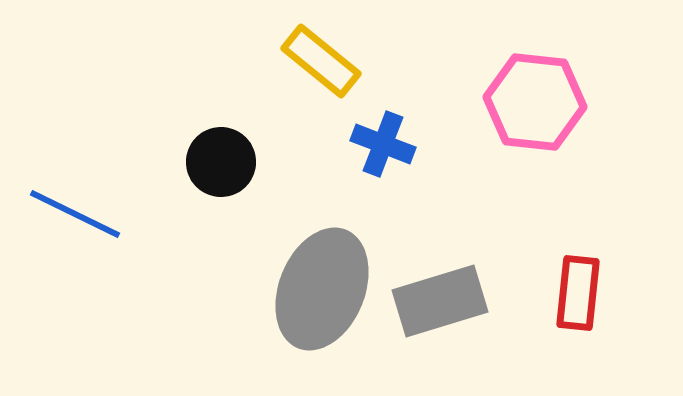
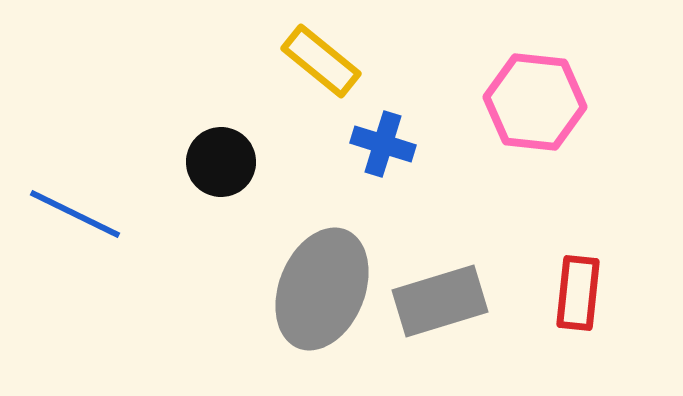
blue cross: rotated 4 degrees counterclockwise
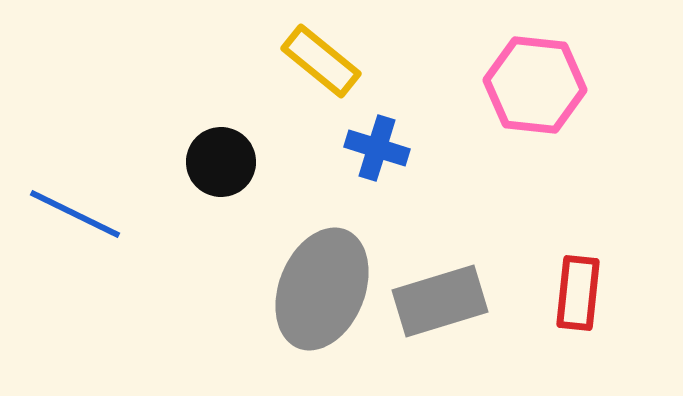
pink hexagon: moved 17 px up
blue cross: moved 6 px left, 4 px down
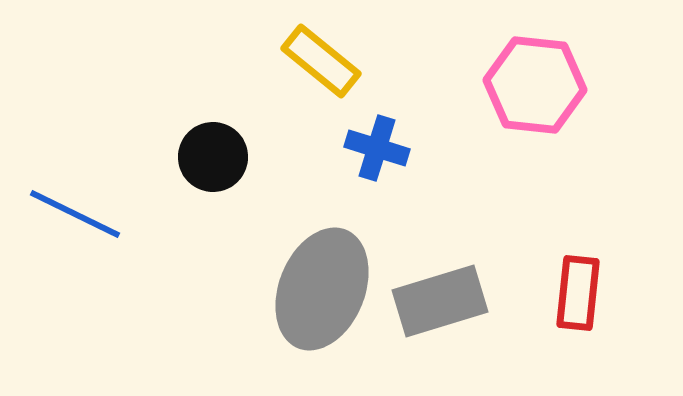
black circle: moved 8 px left, 5 px up
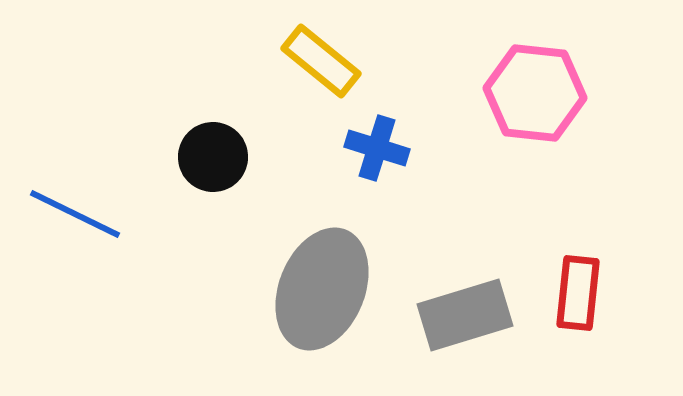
pink hexagon: moved 8 px down
gray rectangle: moved 25 px right, 14 px down
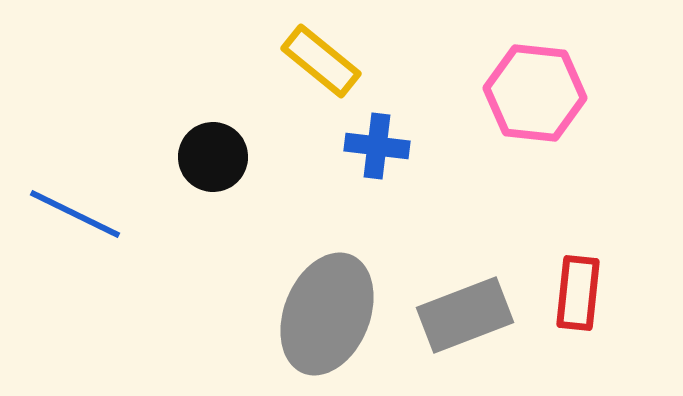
blue cross: moved 2 px up; rotated 10 degrees counterclockwise
gray ellipse: moved 5 px right, 25 px down
gray rectangle: rotated 4 degrees counterclockwise
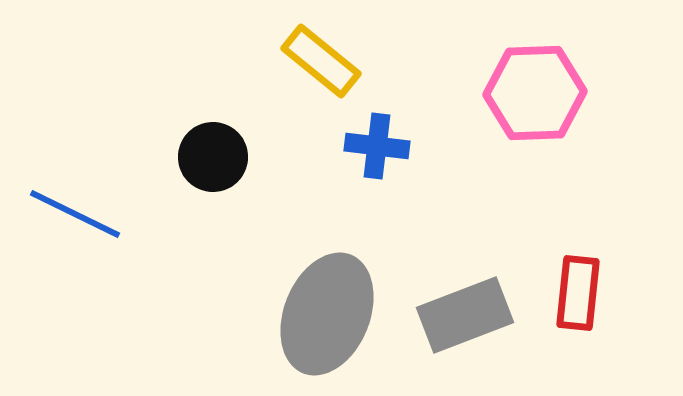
pink hexagon: rotated 8 degrees counterclockwise
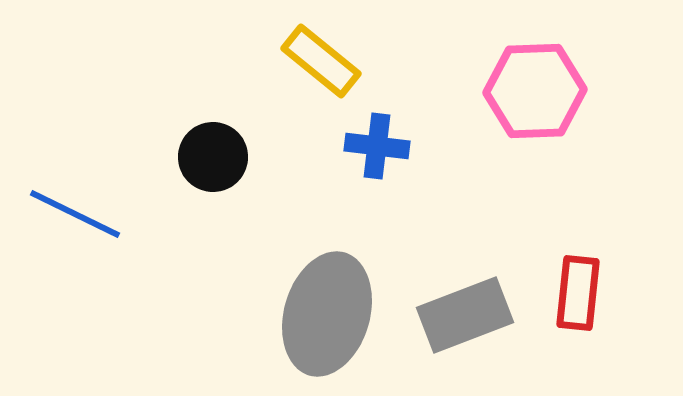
pink hexagon: moved 2 px up
gray ellipse: rotated 6 degrees counterclockwise
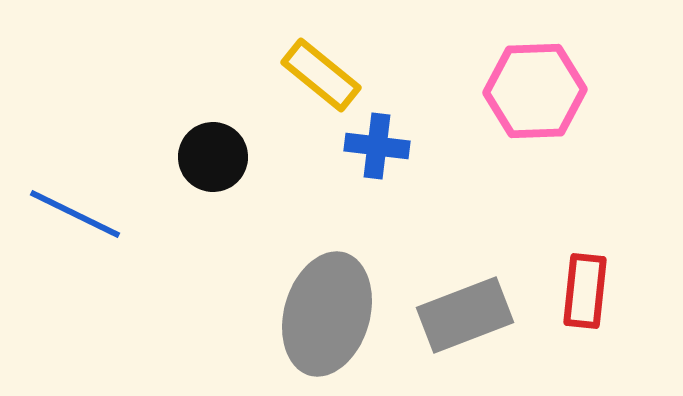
yellow rectangle: moved 14 px down
red rectangle: moved 7 px right, 2 px up
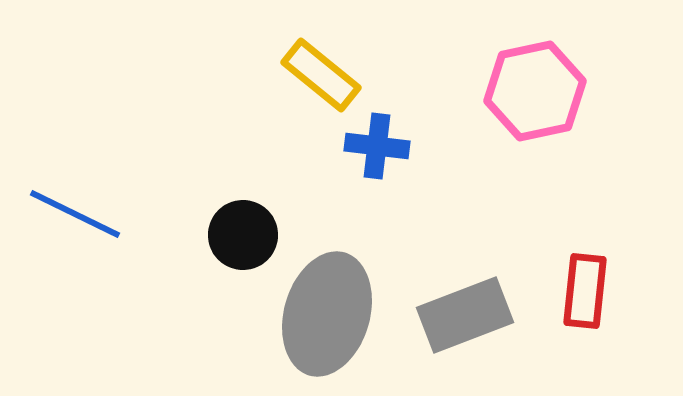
pink hexagon: rotated 10 degrees counterclockwise
black circle: moved 30 px right, 78 px down
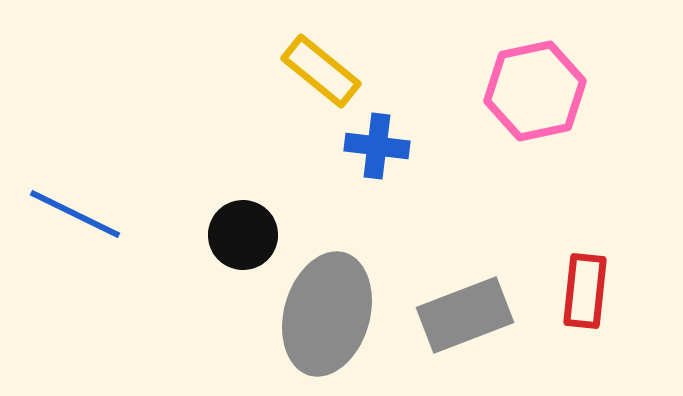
yellow rectangle: moved 4 px up
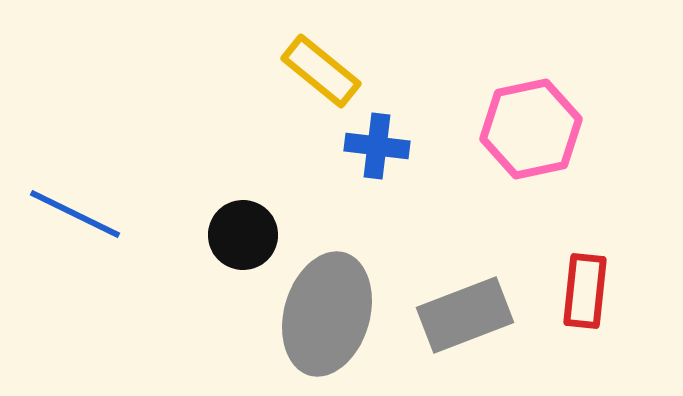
pink hexagon: moved 4 px left, 38 px down
